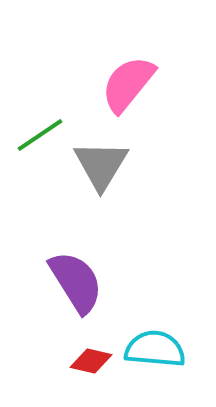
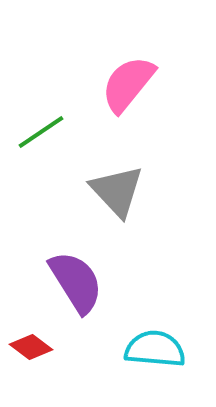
green line: moved 1 px right, 3 px up
gray triangle: moved 16 px right, 26 px down; rotated 14 degrees counterclockwise
red diamond: moved 60 px left, 14 px up; rotated 24 degrees clockwise
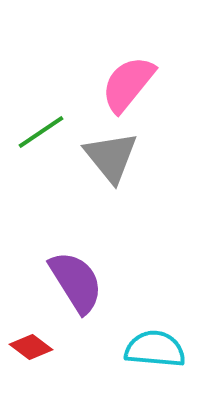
gray triangle: moved 6 px left, 34 px up; rotated 4 degrees clockwise
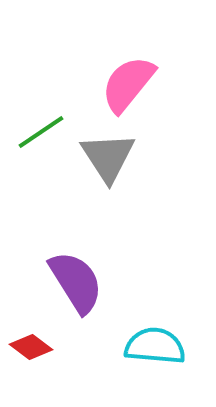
gray triangle: moved 3 px left; rotated 6 degrees clockwise
cyan semicircle: moved 3 px up
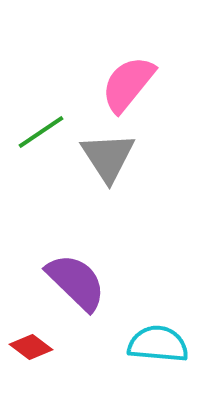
purple semicircle: rotated 14 degrees counterclockwise
cyan semicircle: moved 3 px right, 2 px up
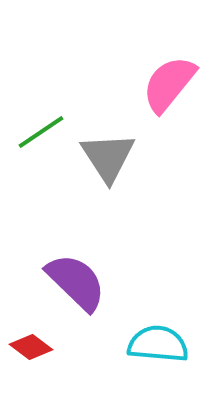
pink semicircle: moved 41 px right
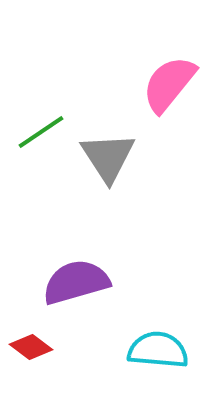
purple semicircle: rotated 60 degrees counterclockwise
cyan semicircle: moved 6 px down
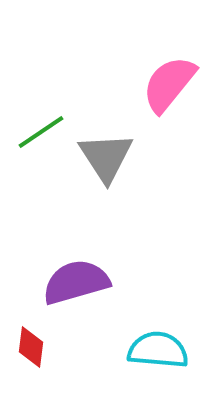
gray triangle: moved 2 px left
red diamond: rotated 60 degrees clockwise
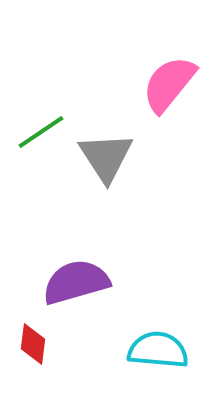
red diamond: moved 2 px right, 3 px up
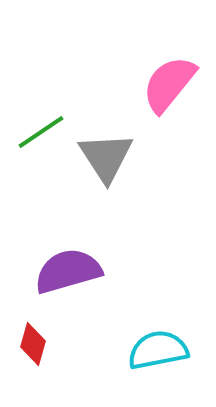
purple semicircle: moved 8 px left, 11 px up
red diamond: rotated 9 degrees clockwise
cyan semicircle: rotated 16 degrees counterclockwise
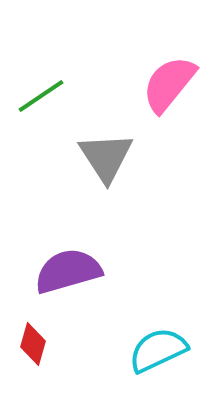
green line: moved 36 px up
cyan semicircle: rotated 14 degrees counterclockwise
